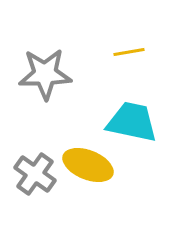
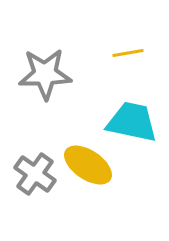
yellow line: moved 1 px left, 1 px down
yellow ellipse: rotated 12 degrees clockwise
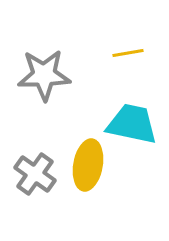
gray star: moved 1 px left, 1 px down
cyan trapezoid: moved 2 px down
yellow ellipse: rotated 66 degrees clockwise
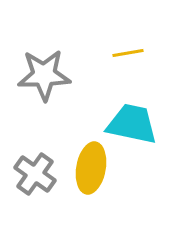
yellow ellipse: moved 3 px right, 3 px down
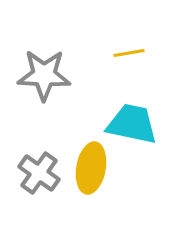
yellow line: moved 1 px right
gray star: rotated 4 degrees clockwise
gray cross: moved 4 px right, 1 px up
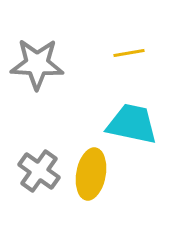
gray star: moved 7 px left, 11 px up
yellow ellipse: moved 6 px down
gray cross: moved 2 px up
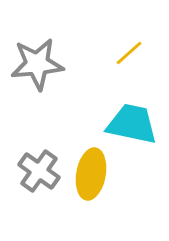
yellow line: rotated 32 degrees counterclockwise
gray star: rotated 8 degrees counterclockwise
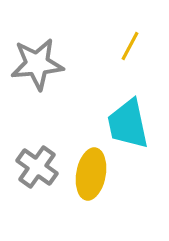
yellow line: moved 1 px right, 7 px up; rotated 20 degrees counterclockwise
cyan trapezoid: moved 4 px left; rotated 114 degrees counterclockwise
gray cross: moved 2 px left, 4 px up
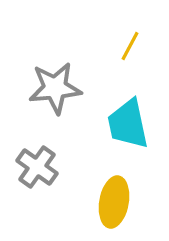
gray star: moved 18 px right, 24 px down
yellow ellipse: moved 23 px right, 28 px down
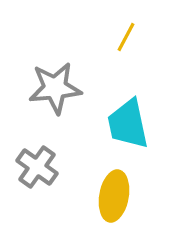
yellow line: moved 4 px left, 9 px up
yellow ellipse: moved 6 px up
